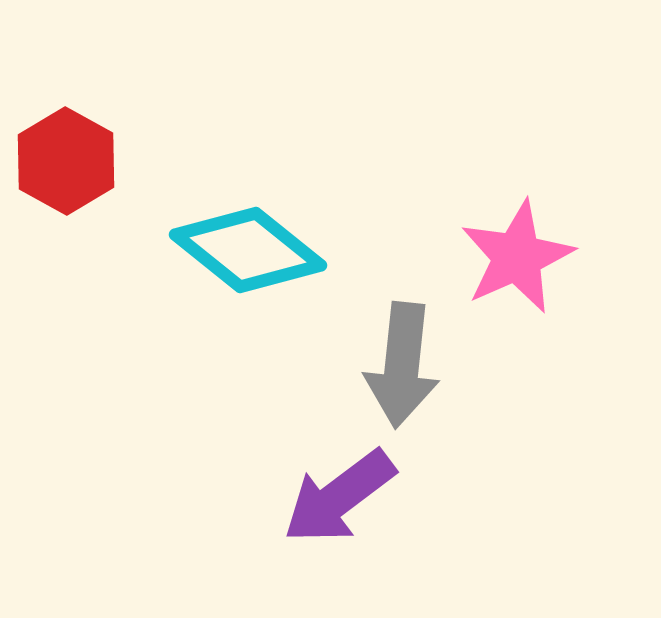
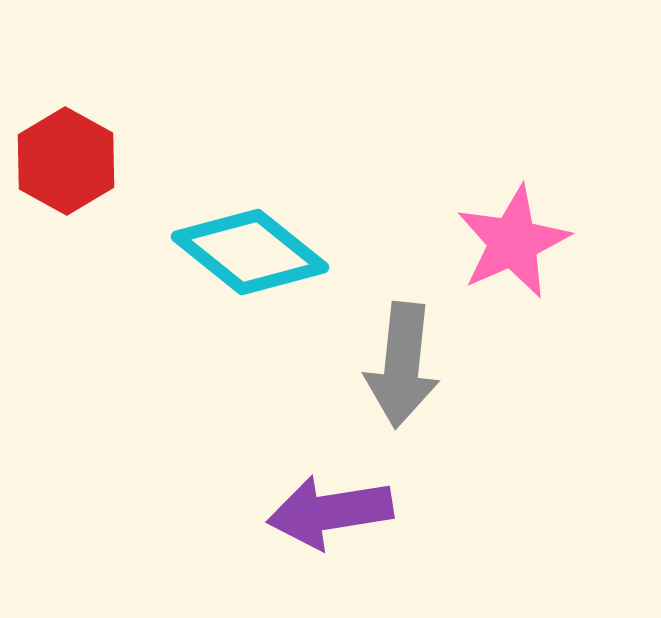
cyan diamond: moved 2 px right, 2 px down
pink star: moved 4 px left, 15 px up
purple arrow: moved 9 px left, 15 px down; rotated 28 degrees clockwise
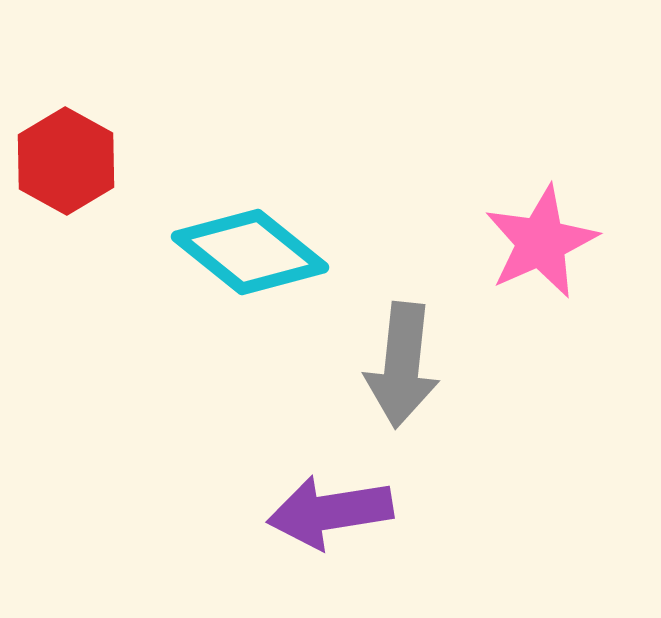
pink star: moved 28 px right
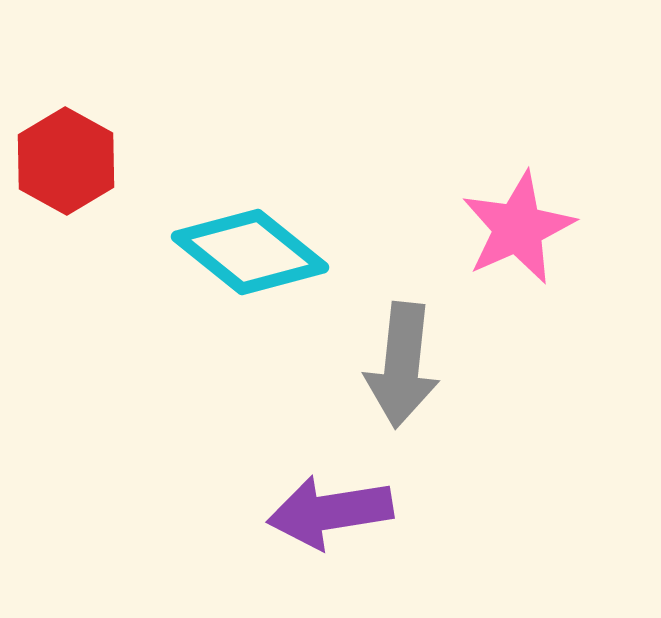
pink star: moved 23 px left, 14 px up
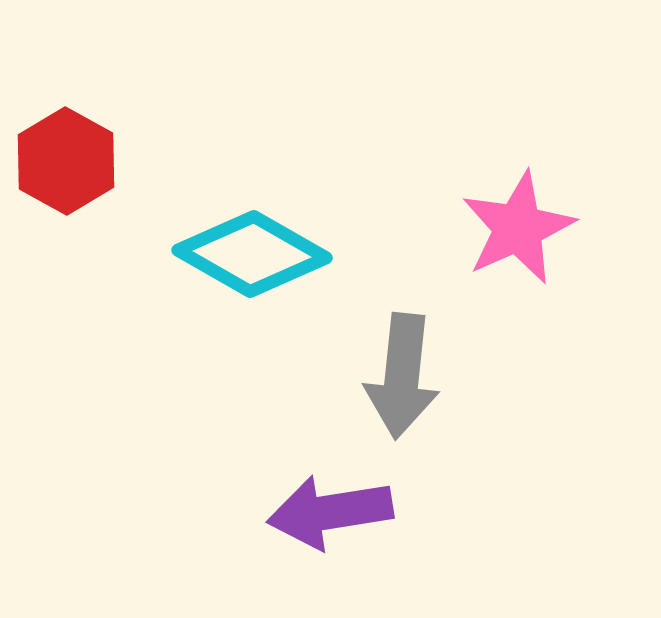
cyan diamond: moved 2 px right, 2 px down; rotated 9 degrees counterclockwise
gray arrow: moved 11 px down
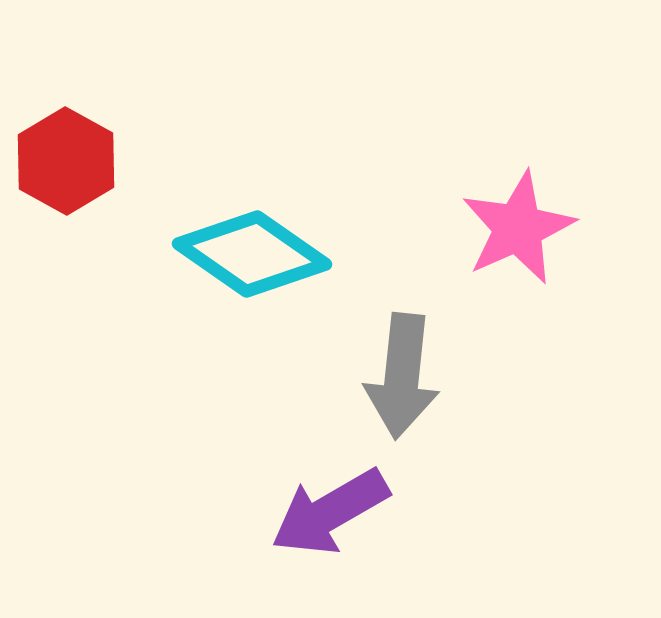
cyan diamond: rotated 5 degrees clockwise
purple arrow: rotated 21 degrees counterclockwise
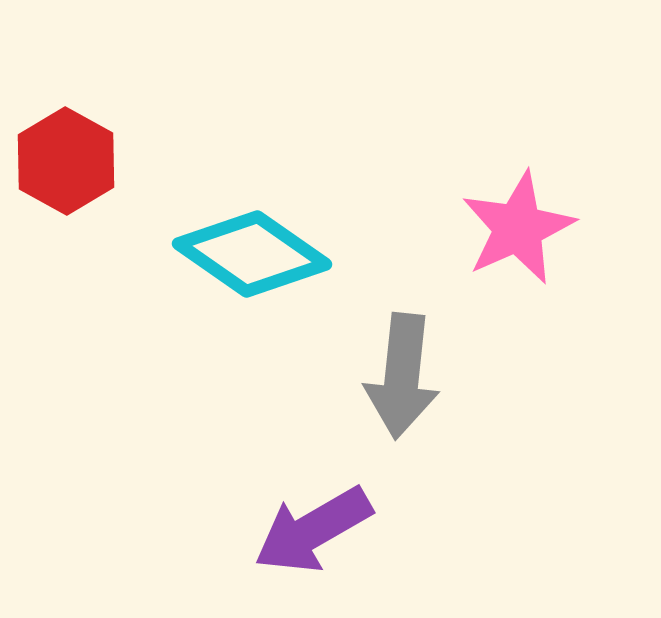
purple arrow: moved 17 px left, 18 px down
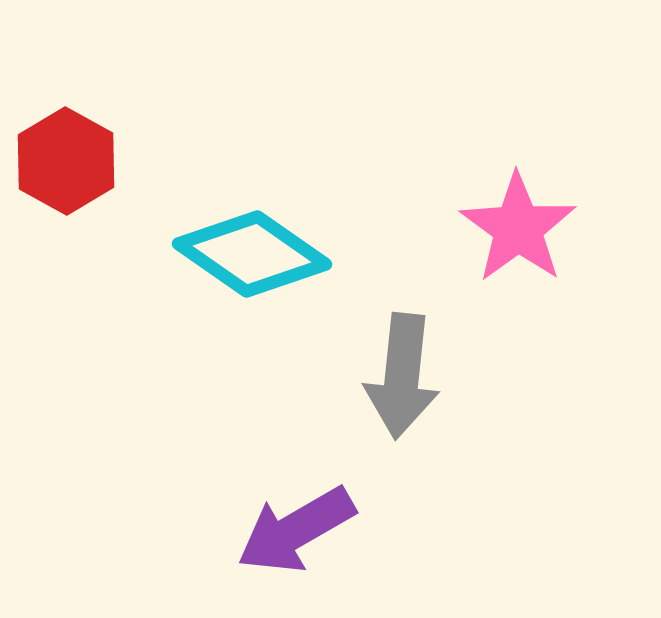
pink star: rotated 12 degrees counterclockwise
purple arrow: moved 17 px left
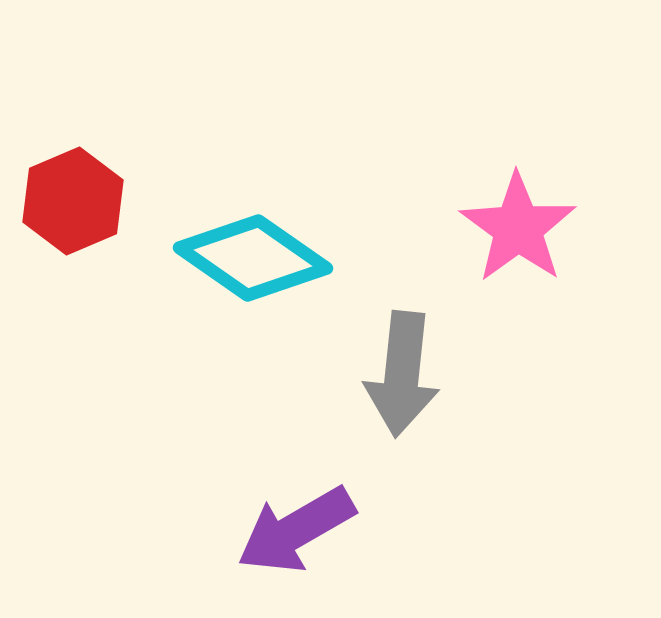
red hexagon: moved 7 px right, 40 px down; rotated 8 degrees clockwise
cyan diamond: moved 1 px right, 4 px down
gray arrow: moved 2 px up
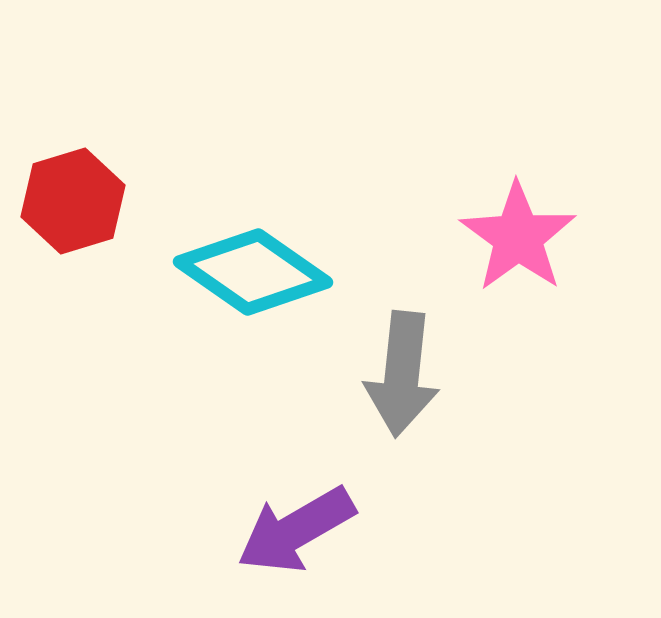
red hexagon: rotated 6 degrees clockwise
pink star: moved 9 px down
cyan diamond: moved 14 px down
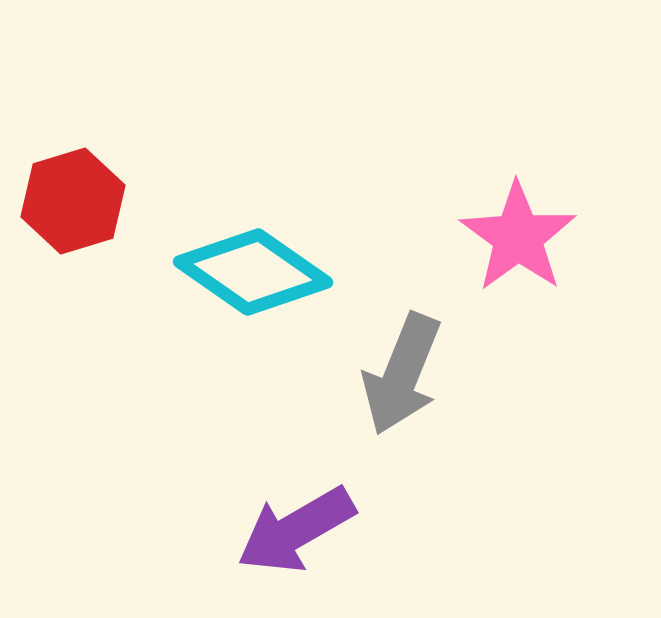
gray arrow: rotated 16 degrees clockwise
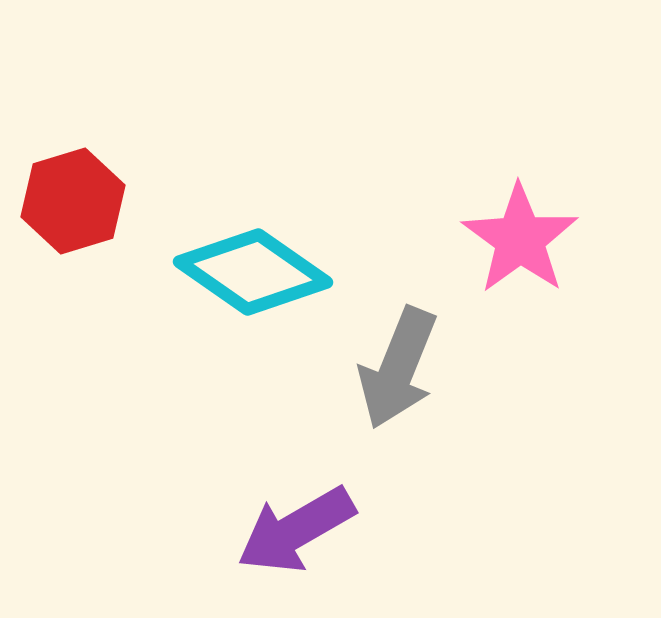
pink star: moved 2 px right, 2 px down
gray arrow: moved 4 px left, 6 px up
